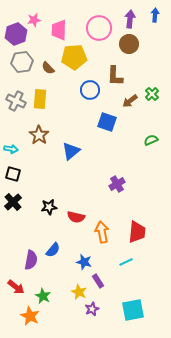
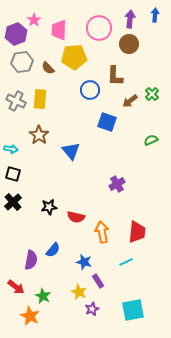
pink star: rotated 24 degrees counterclockwise
blue triangle: rotated 30 degrees counterclockwise
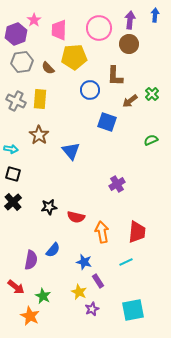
purple arrow: moved 1 px down
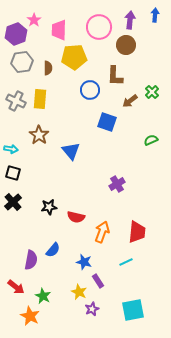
pink circle: moved 1 px up
brown circle: moved 3 px left, 1 px down
brown semicircle: rotated 136 degrees counterclockwise
green cross: moved 2 px up
black square: moved 1 px up
orange arrow: rotated 30 degrees clockwise
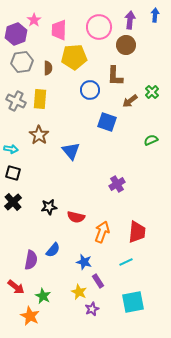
cyan square: moved 8 px up
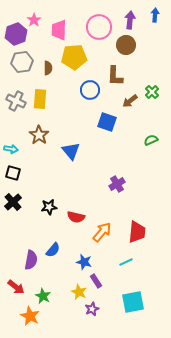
orange arrow: rotated 20 degrees clockwise
purple rectangle: moved 2 px left
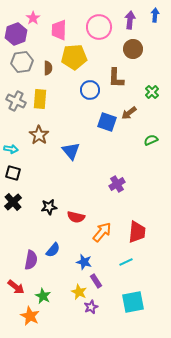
pink star: moved 1 px left, 2 px up
brown circle: moved 7 px right, 4 px down
brown L-shape: moved 1 px right, 2 px down
brown arrow: moved 1 px left, 12 px down
purple star: moved 1 px left, 2 px up
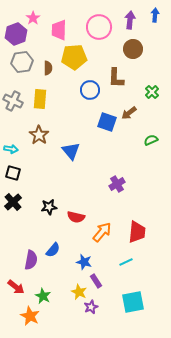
gray cross: moved 3 px left
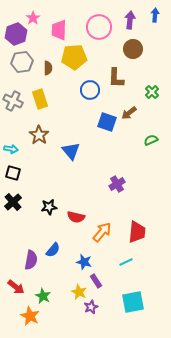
yellow rectangle: rotated 24 degrees counterclockwise
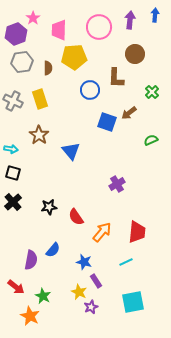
brown circle: moved 2 px right, 5 px down
red semicircle: rotated 42 degrees clockwise
